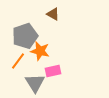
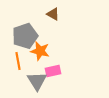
orange line: rotated 48 degrees counterclockwise
gray triangle: moved 2 px right, 2 px up
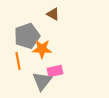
gray pentagon: moved 2 px right
orange star: moved 2 px right, 2 px up; rotated 12 degrees counterclockwise
pink rectangle: moved 2 px right
gray triangle: moved 5 px right; rotated 10 degrees clockwise
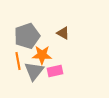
brown triangle: moved 10 px right, 19 px down
orange star: moved 6 px down
gray triangle: moved 8 px left, 10 px up
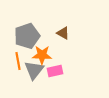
gray triangle: moved 1 px up
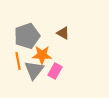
pink rectangle: rotated 49 degrees counterclockwise
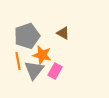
orange star: rotated 12 degrees clockwise
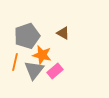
orange line: moved 3 px left, 1 px down; rotated 24 degrees clockwise
pink rectangle: rotated 21 degrees clockwise
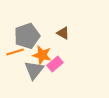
orange line: moved 10 px up; rotated 60 degrees clockwise
pink rectangle: moved 7 px up
